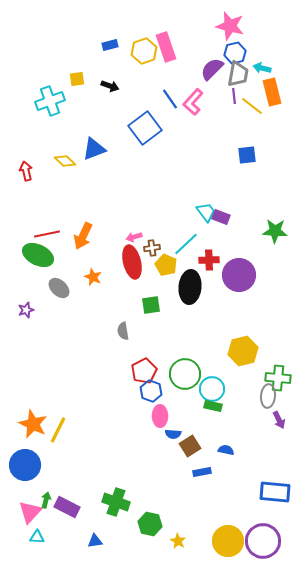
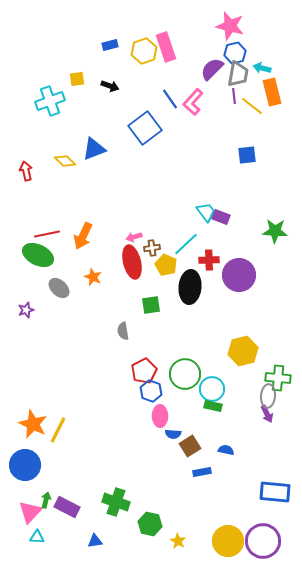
purple arrow at (279, 420): moved 12 px left, 6 px up
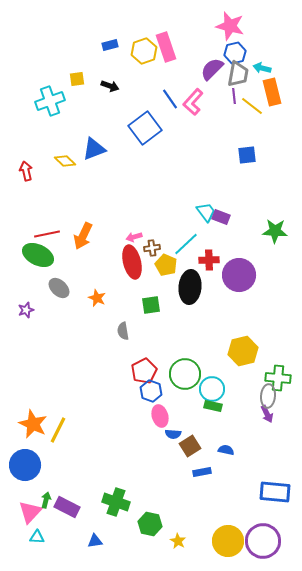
orange star at (93, 277): moved 4 px right, 21 px down
pink ellipse at (160, 416): rotated 15 degrees counterclockwise
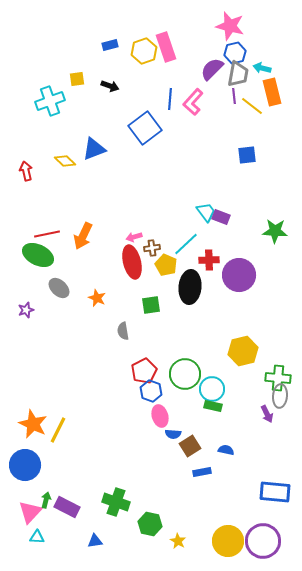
blue line at (170, 99): rotated 40 degrees clockwise
gray ellipse at (268, 396): moved 12 px right
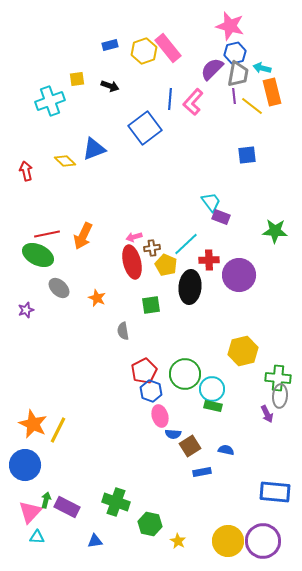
pink rectangle at (166, 47): moved 2 px right, 1 px down; rotated 20 degrees counterclockwise
cyan trapezoid at (206, 212): moved 5 px right, 10 px up
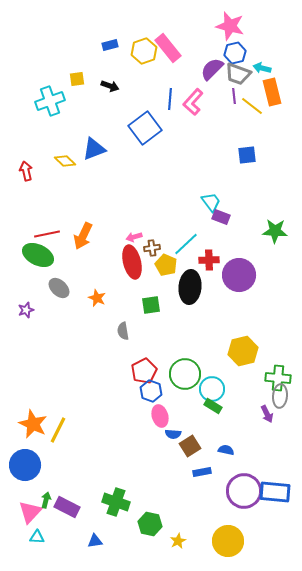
gray trapezoid at (238, 74): rotated 100 degrees clockwise
green rectangle at (213, 406): rotated 18 degrees clockwise
yellow star at (178, 541): rotated 14 degrees clockwise
purple circle at (263, 541): moved 19 px left, 50 px up
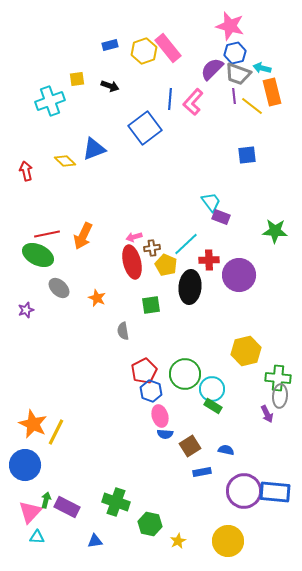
yellow hexagon at (243, 351): moved 3 px right
yellow line at (58, 430): moved 2 px left, 2 px down
blue semicircle at (173, 434): moved 8 px left
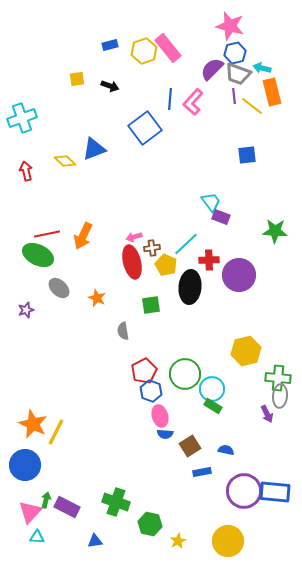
cyan cross at (50, 101): moved 28 px left, 17 px down
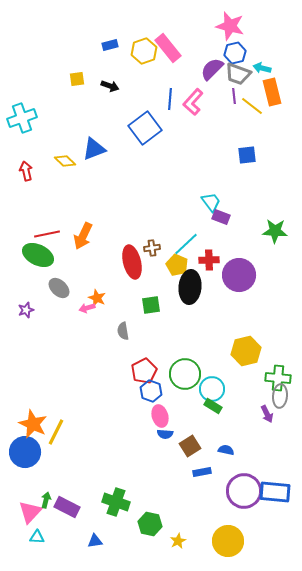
pink arrow at (134, 237): moved 47 px left, 71 px down
yellow pentagon at (166, 265): moved 11 px right
blue circle at (25, 465): moved 13 px up
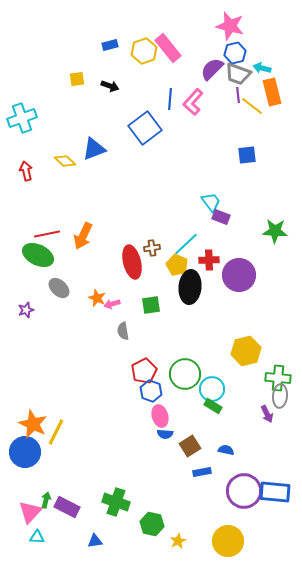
purple line at (234, 96): moved 4 px right, 1 px up
pink arrow at (87, 308): moved 25 px right, 4 px up
green hexagon at (150, 524): moved 2 px right
